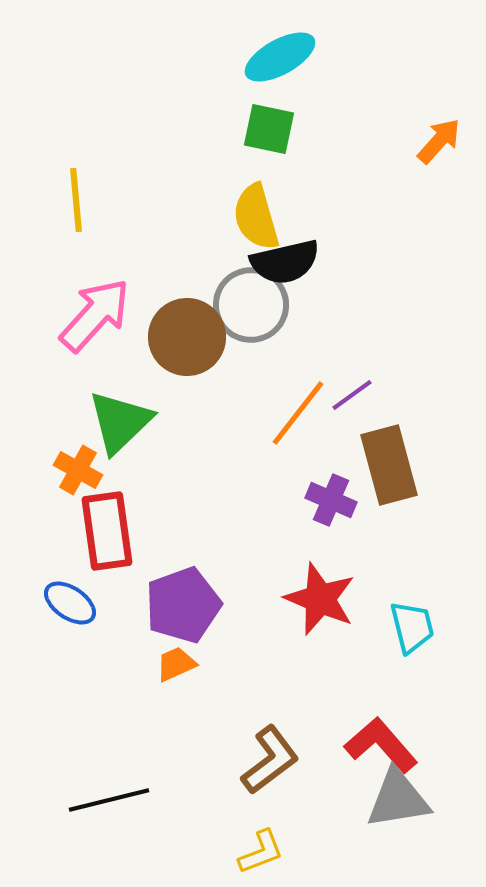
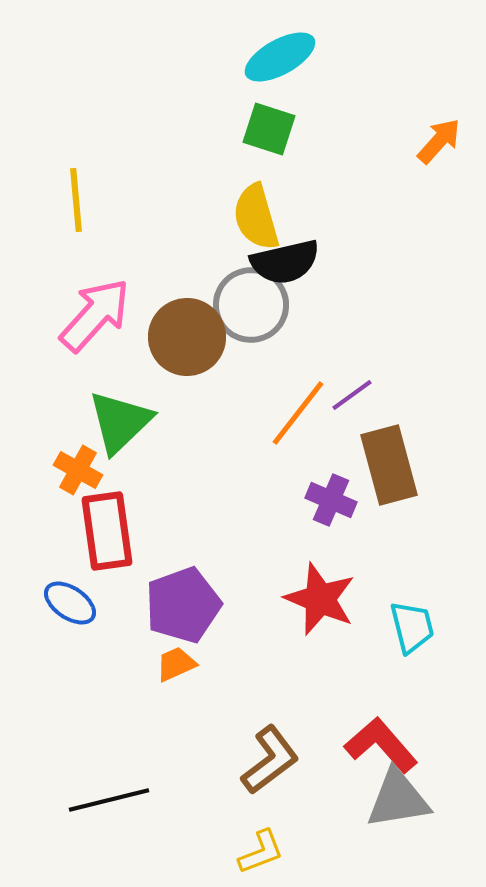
green square: rotated 6 degrees clockwise
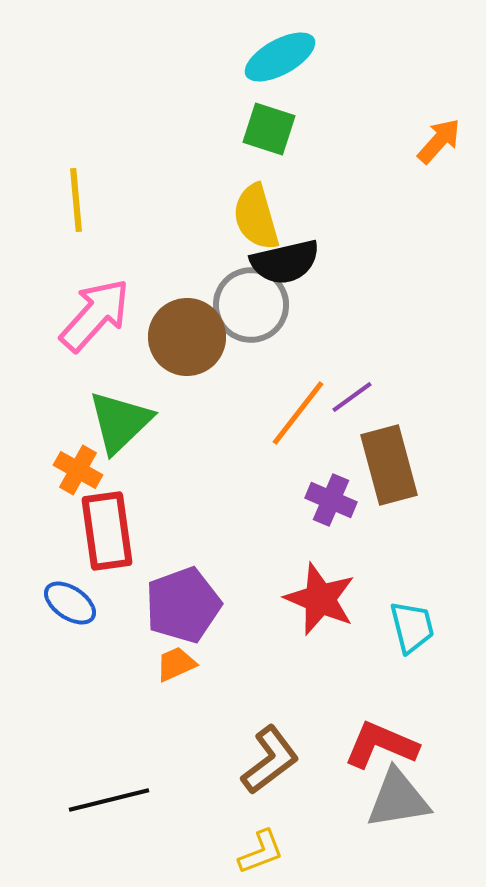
purple line: moved 2 px down
red L-shape: rotated 26 degrees counterclockwise
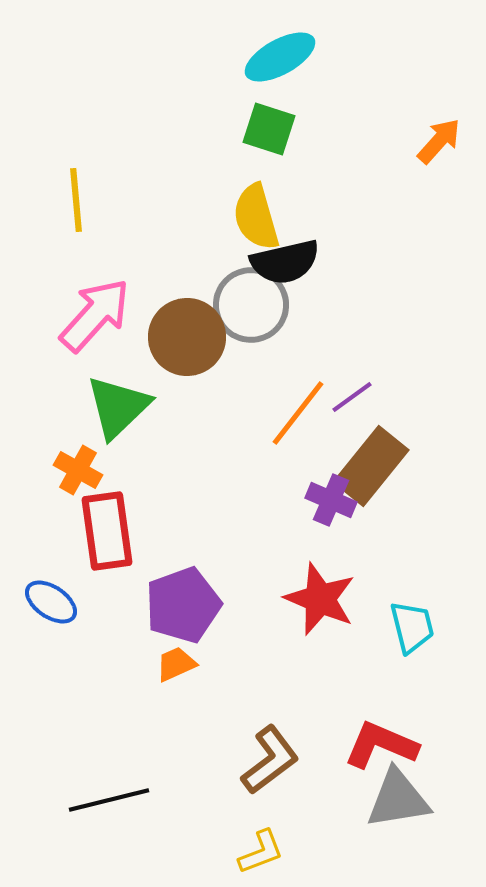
green triangle: moved 2 px left, 15 px up
brown rectangle: moved 18 px left, 1 px down; rotated 54 degrees clockwise
blue ellipse: moved 19 px left, 1 px up
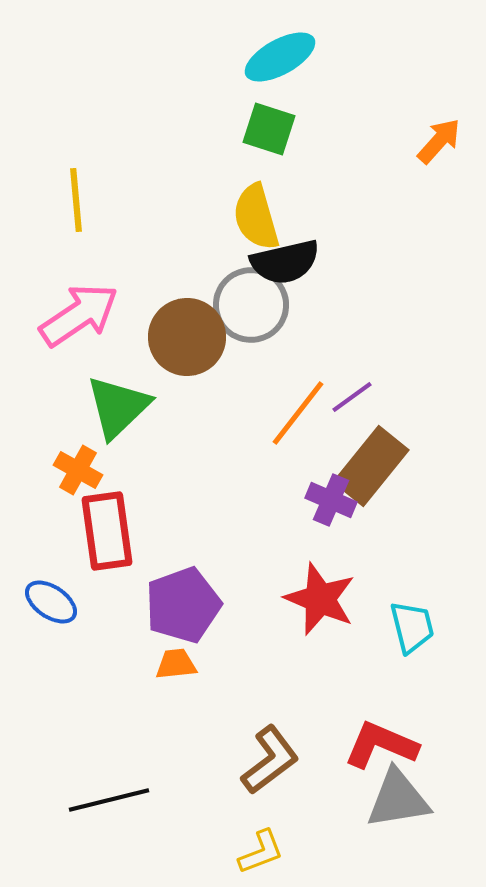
pink arrow: moved 16 px left; rotated 14 degrees clockwise
orange trapezoid: rotated 18 degrees clockwise
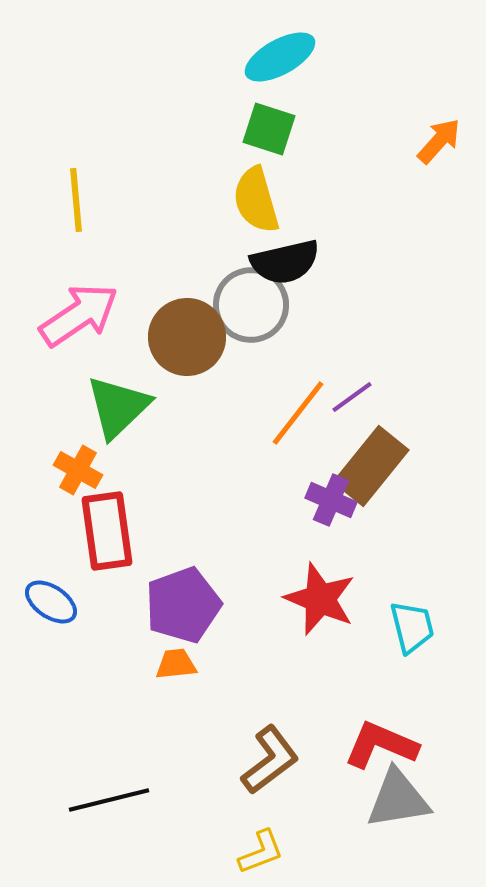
yellow semicircle: moved 17 px up
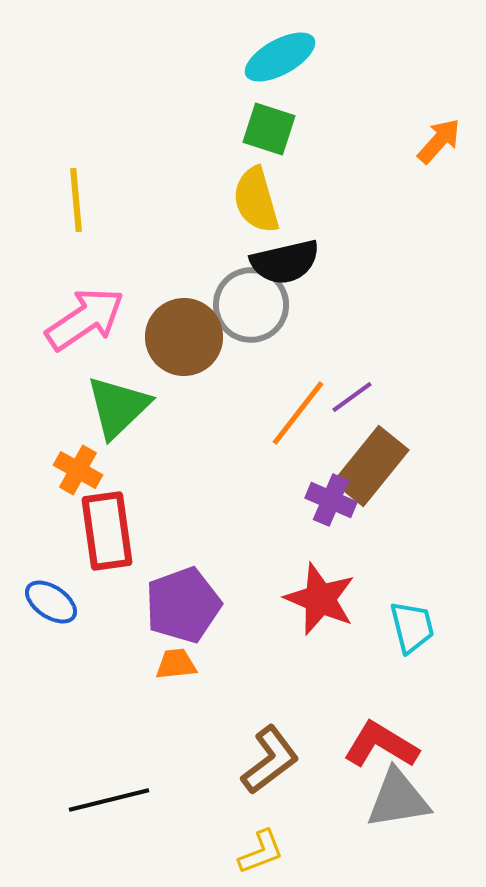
pink arrow: moved 6 px right, 4 px down
brown circle: moved 3 px left
red L-shape: rotated 8 degrees clockwise
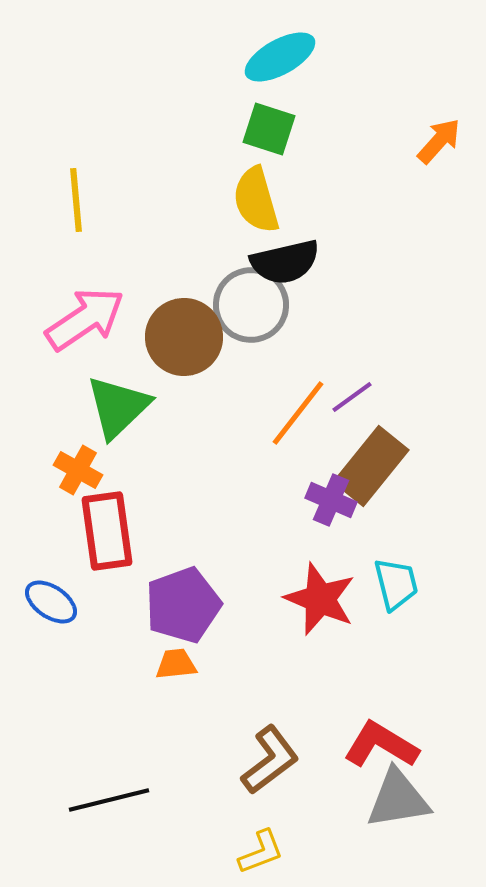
cyan trapezoid: moved 16 px left, 43 px up
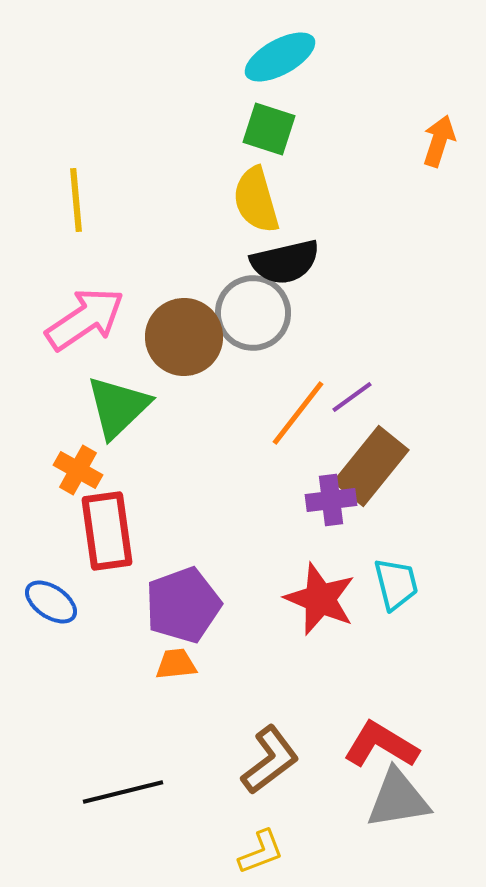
orange arrow: rotated 24 degrees counterclockwise
gray circle: moved 2 px right, 8 px down
purple cross: rotated 30 degrees counterclockwise
black line: moved 14 px right, 8 px up
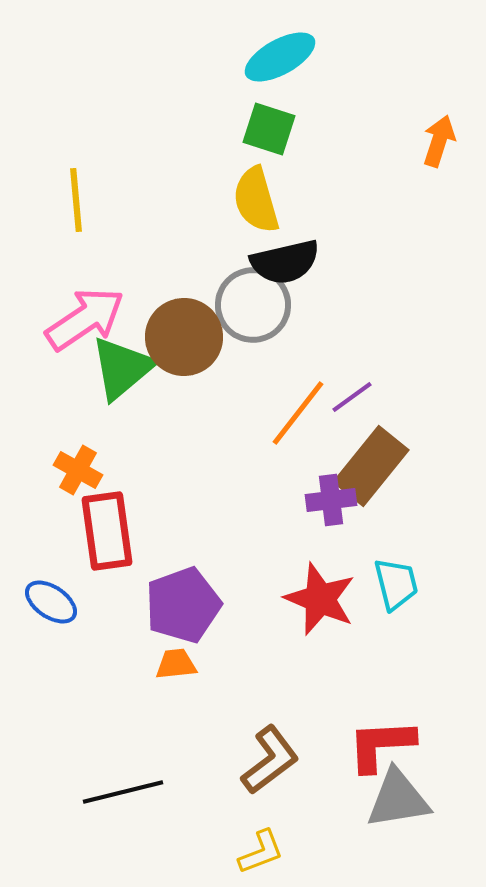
gray circle: moved 8 px up
green triangle: moved 4 px right, 39 px up; rotated 4 degrees clockwise
red L-shape: rotated 34 degrees counterclockwise
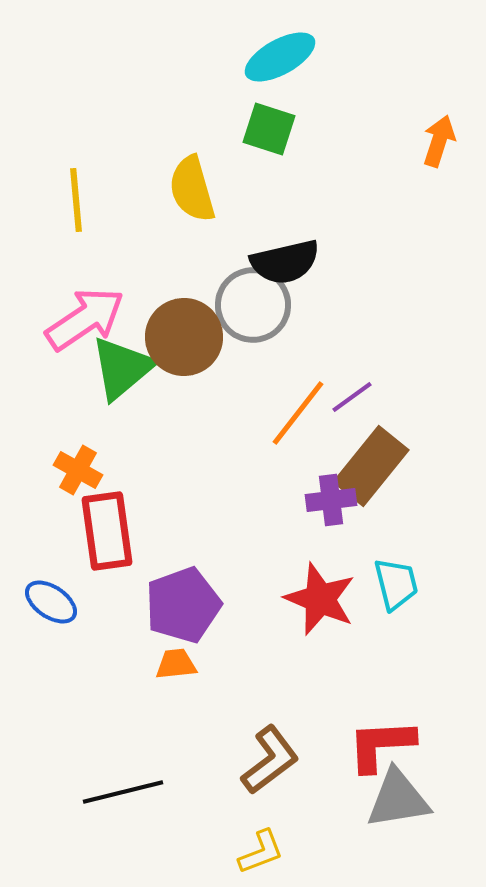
yellow semicircle: moved 64 px left, 11 px up
